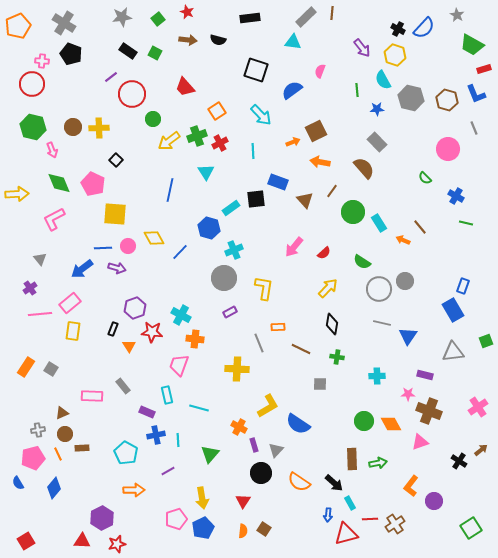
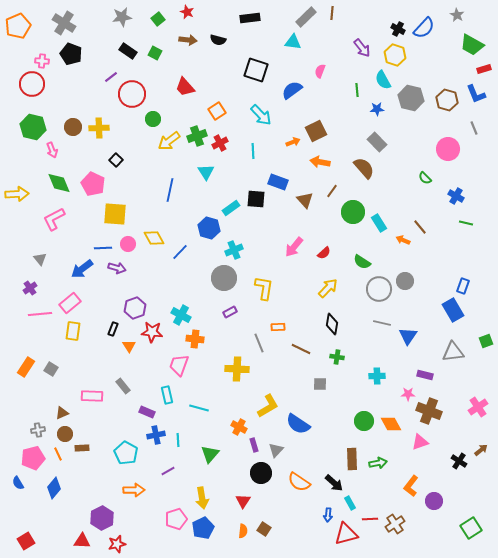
black square at (256, 199): rotated 12 degrees clockwise
pink circle at (128, 246): moved 2 px up
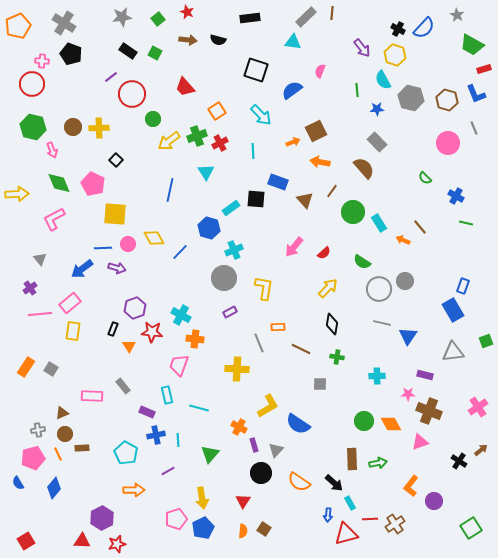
pink circle at (448, 149): moved 6 px up
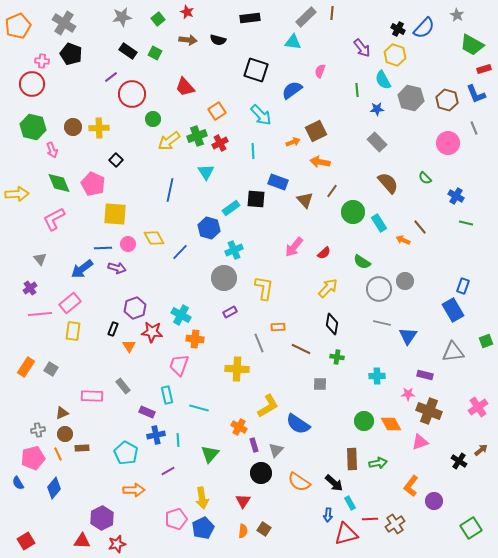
brown semicircle at (364, 168): moved 24 px right, 15 px down
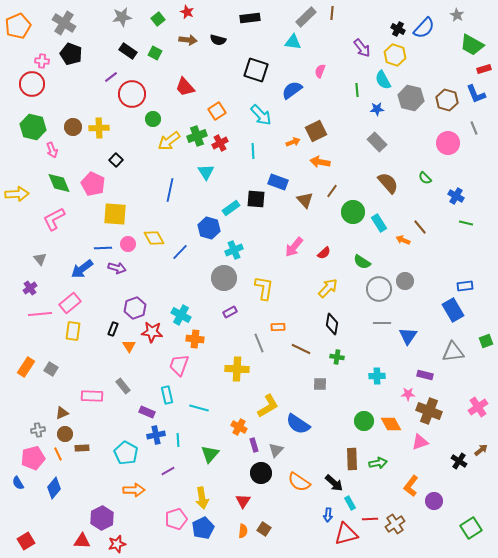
blue rectangle at (463, 286): moved 2 px right; rotated 63 degrees clockwise
gray line at (382, 323): rotated 12 degrees counterclockwise
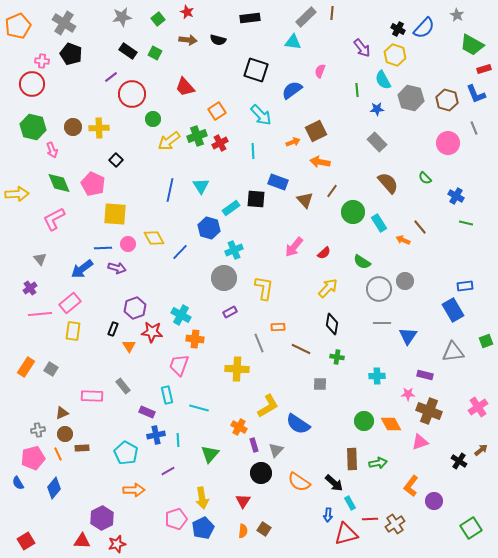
cyan triangle at (206, 172): moved 5 px left, 14 px down
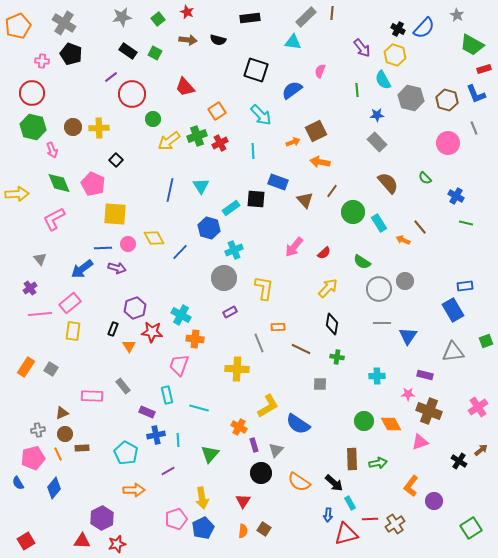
red circle at (32, 84): moved 9 px down
blue star at (377, 109): moved 6 px down
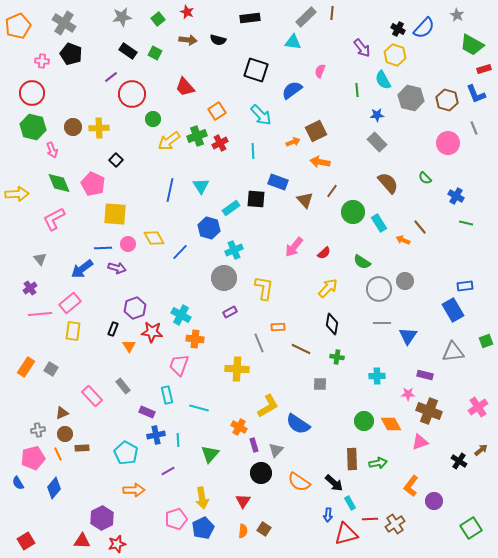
pink rectangle at (92, 396): rotated 45 degrees clockwise
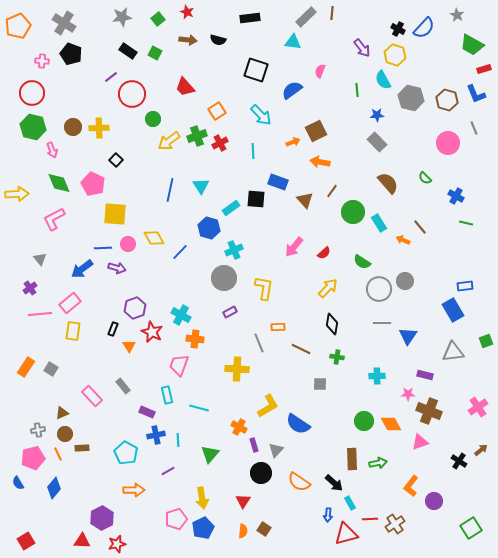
red star at (152, 332): rotated 20 degrees clockwise
